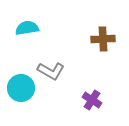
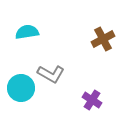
cyan semicircle: moved 4 px down
brown cross: rotated 25 degrees counterclockwise
gray L-shape: moved 3 px down
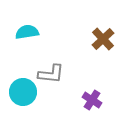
brown cross: rotated 15 degrees counterclockwise
gray L-shape: rotated 24 degrees counterclockwise
cyan circle: moved 2 px right, 4 px down
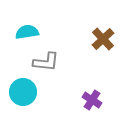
gray L-shape: moved 5 px left, 12 px up
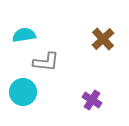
cyan semicircle: moved 3 px left, 3 px down
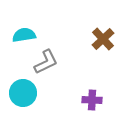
gray L-shape: rotated 32 degrees counterclockwise
cyan circle: moved 1 px down
purple cross: rotated 30 degrees counterclockwise
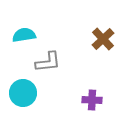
gray L-shape: moved 2 px right; rotated 20 degrees clockwise
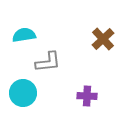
purple cross: moved 5 px left, 4 px up
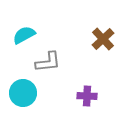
cyan semicircle: rotated 20 degrees counterclockwise
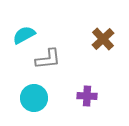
gray L-shape: moved 3 px up
cyan circle: moved 11 px right, 5 px down
